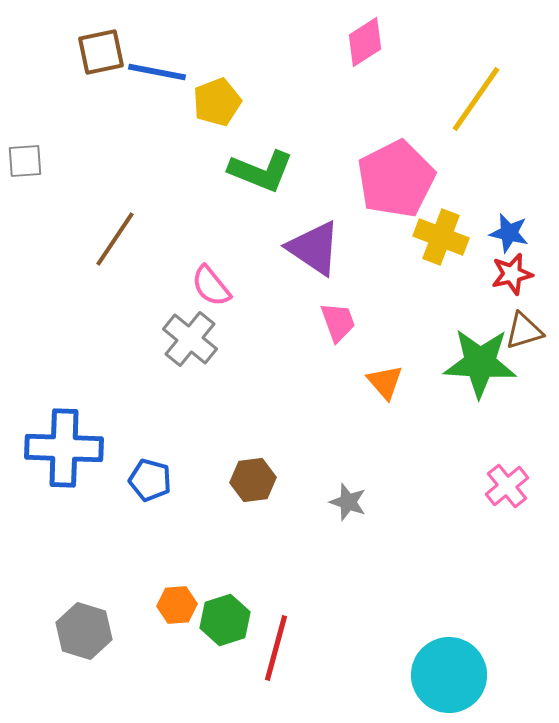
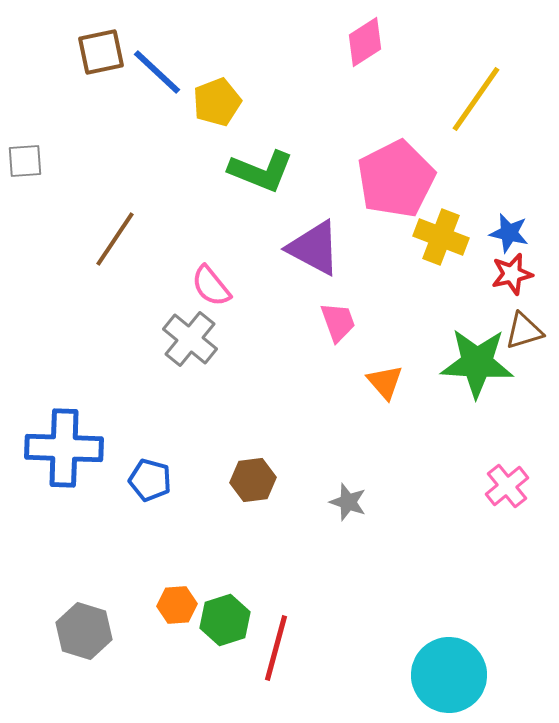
blue line: rotated 32 degrees clockwise
purple triangle: rotated 6 degrees counterclockwise
green star: moved 3 px left
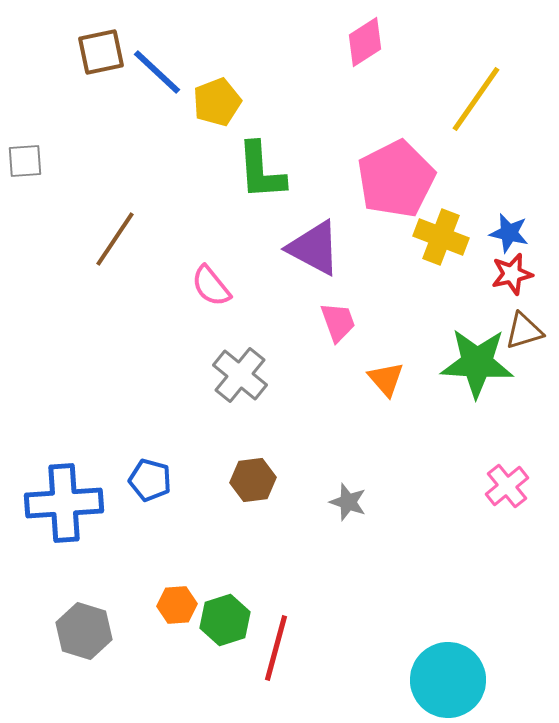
green L-shape: rotated 64 degrees clockwise
gray cross: moved 50 px right, 36 px down
orange triangle: moved 1 px right, 3 px up
blue cross: moved 55 px down; rotated 6 degrees counterclockwise
cyan circle: moved 1 px left, 5 px down
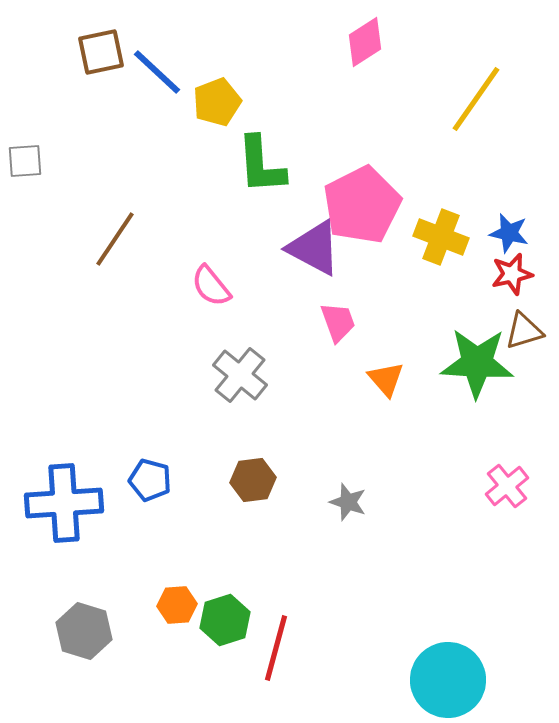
green L-shape: moved 6 px up
pink pentagon: moved 34 px left, 26 px down
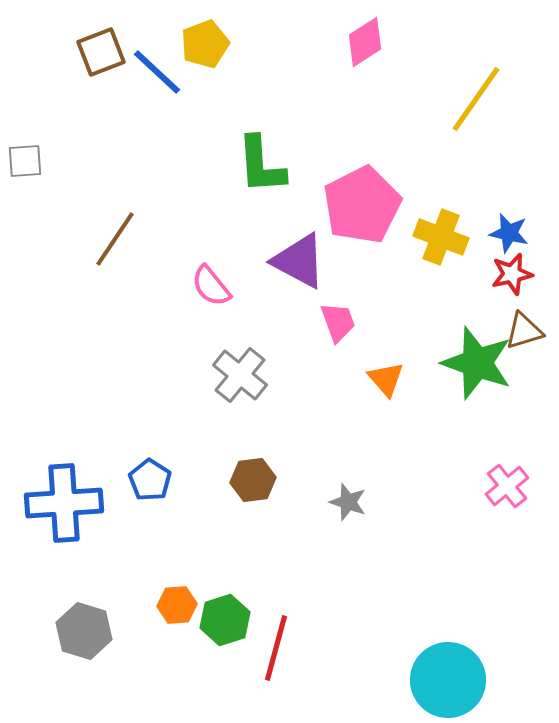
brown square: rotated 9 degrees counterclockwise
yellow pentagon: moved 12 px left, 58 px up
purple triangle: moved 15 px left, 13 px down
green star: rotated 16 degrees clockwise
blue pentagon: rotated 18 degrees clockwise
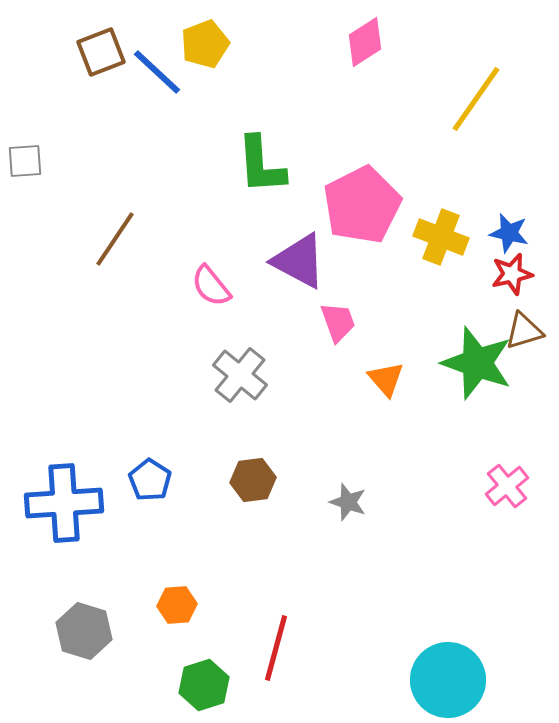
green hexagon: moved 21 px left, 65 px down
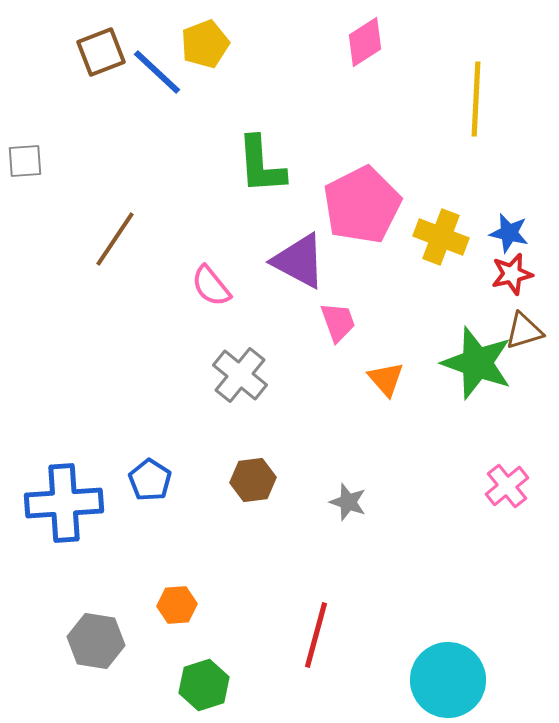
yellow line: rotated 32 degrees counterclockwise
gray hexagon: moved 12 px right, 10 px down; rotated 8 degrees counterclockwise
red line: moved 40 px right, 13 px up
